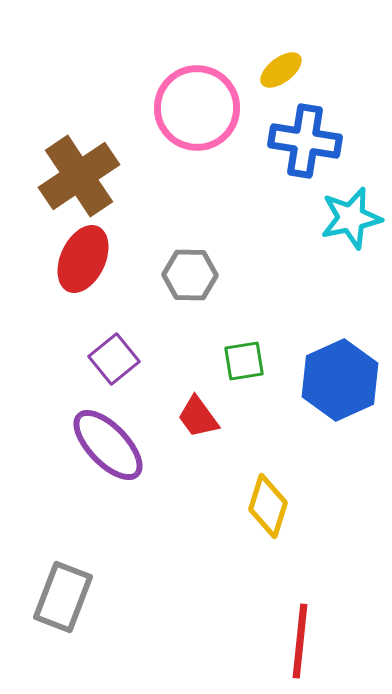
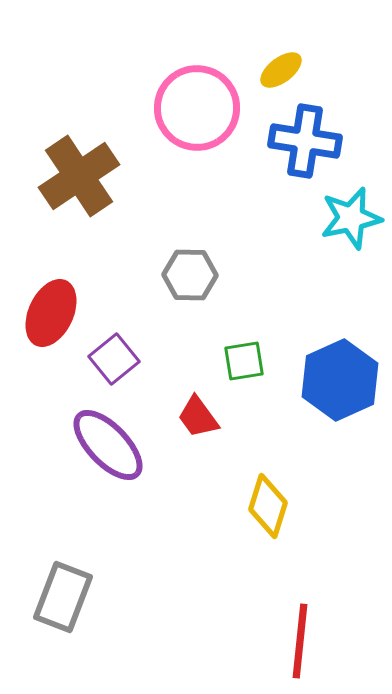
red ellipse: moved 32 px left, 54 px down
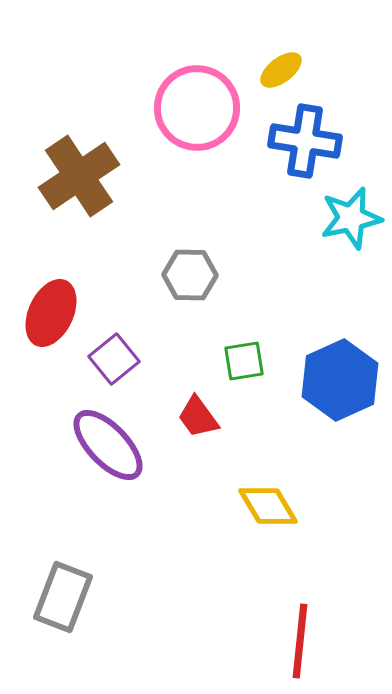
yellow diamond: rotated 48 degrees counterclockwise
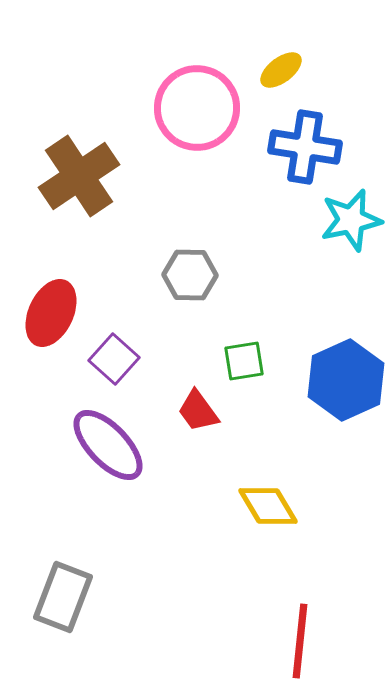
blue cross: moved 6 px down
cyan star: moved 2 px down
purple square: rotated 9 degrees counterclockwise
blue hexagon: moved 6 px right
red trapezoid: moved 6 px up
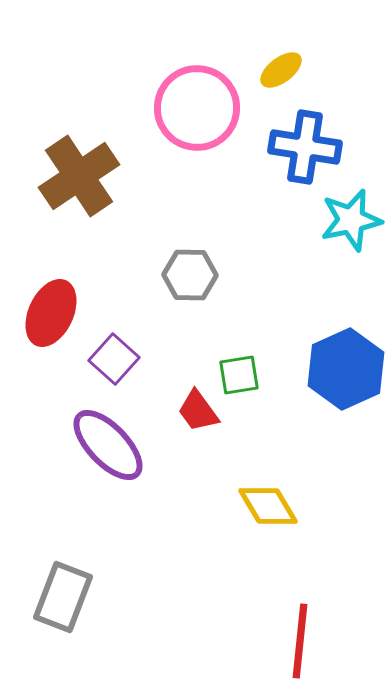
green square: moved 5 px left, 14 px down
blue hexagon: moved 11 px up
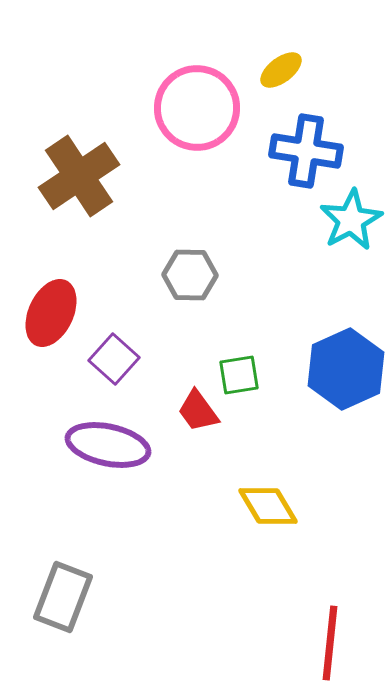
blue cross: moved 1 px right, 4 px down
cyan star: rotated 16 degrees counterclockwise
purple ellipse: rotated 34 degrees counterclockwise
red line: moved 30 px right, 2 px down
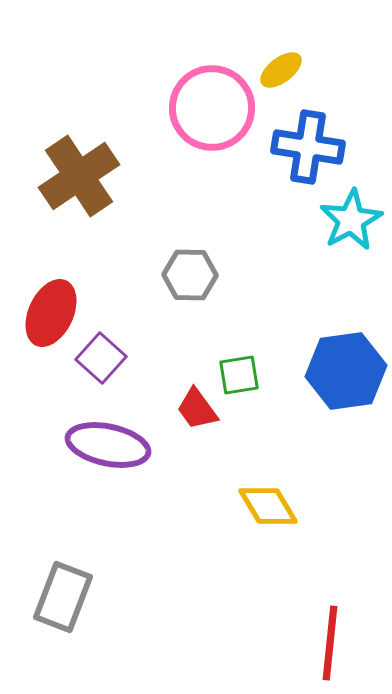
pink circle: moved 15 px right
blue cross: moved 2 px right, 4 px up
purple square: moved 13 px left, 1 px up
blue hexagon: moved 2 px down; rotated 16 degrees clockwise
red trapezoid: moved 1 px left, 2 px up
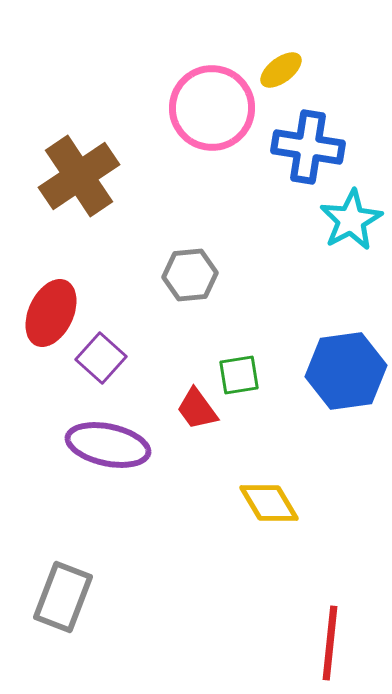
gray hexagon: rotated 6 degrees counterclockwise
yellow diamond: moved 1 px right, 3 px up
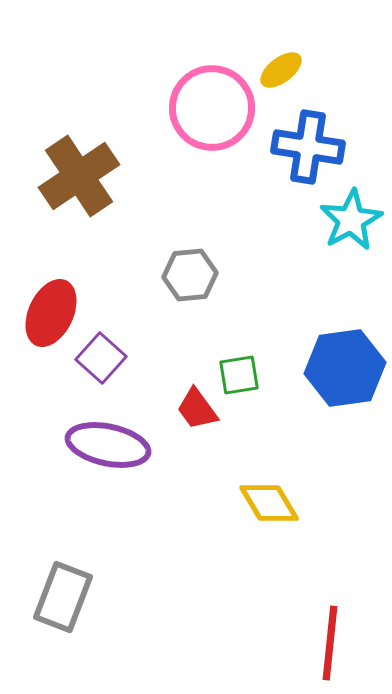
blue hexagon: moved 1 px left, 3 px up
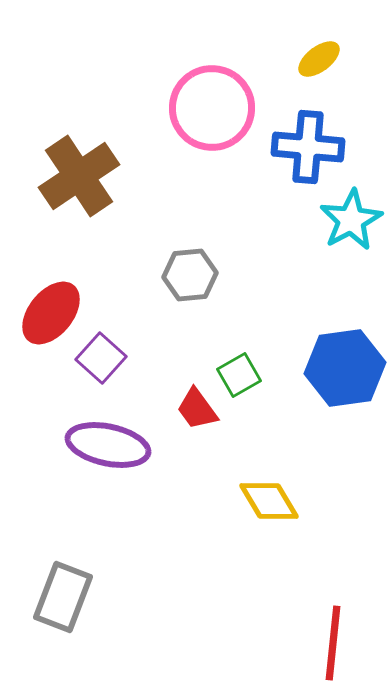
yellow ellipse: moved 38 px right, 11 px up
blue cross: rotated 4 degrees counterclockwise
red ellipse: rotated 14 degrees clockwise
green square: rotated 21 degrees counterclockwise
yellow diamond: moved 2 px up
red line: moved 3 px right
